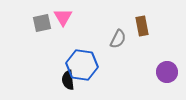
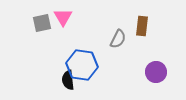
brown rectangle: rotated 18 degrees clockwise
purple circle: moved 11 px left
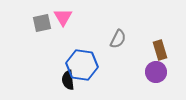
brown rectangle: moved 18 px right, 24 px down; rotated 24 degrees counterclockwise
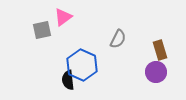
pink triangle: rotated 24 degrees clockwise
gray square: moved 7 px down
blue hexagon: rotated 16 degrees clockwise
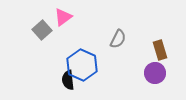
gray square: rotated 30 degrees counterclockwise
purple circle: moved 1 px left, 1 px down
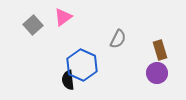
gray square: moved 9 px left, 5 px up
purple circle: moved 2 px right
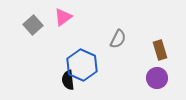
purple circle: moved 5 px down
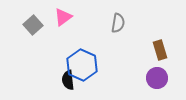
gray semicircle: moved 16 px up; rotated 18 degrees counterclockwise
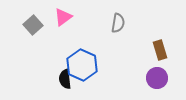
black semicircle: moved 3 px left, 1 px up
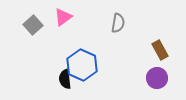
brown rectangle: rotated 12 degrees counterclockwise
